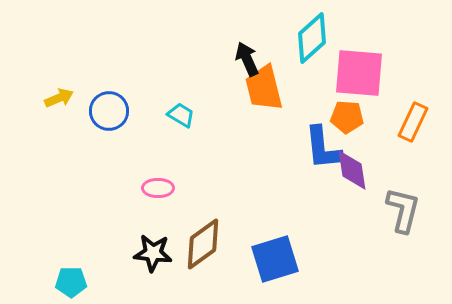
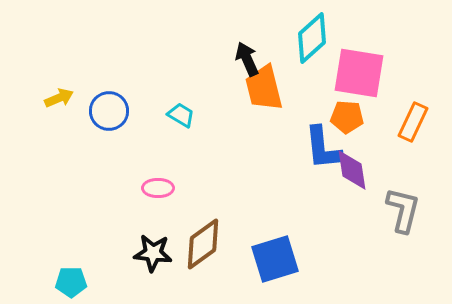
pink square: rotated 4 degrees clockwise
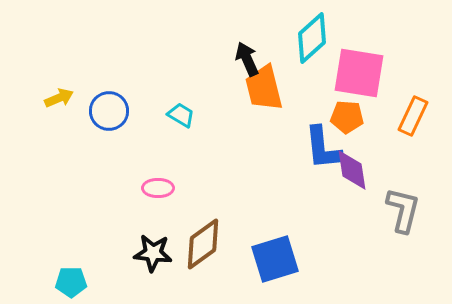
orange rectangle: moved 6 px up
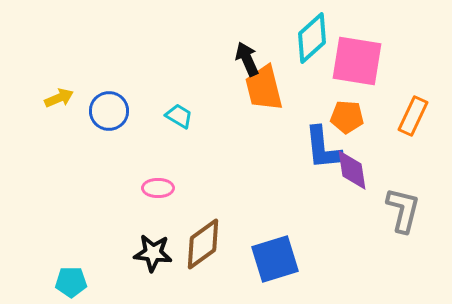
pink square: moved 2 px left, 12 px up
cyan trapezoid: moved 2 px left, 1 px down
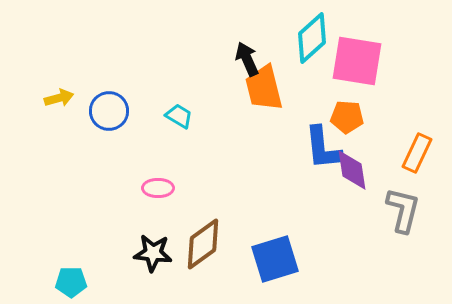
yellow arrow: rotated 8 degrees clockwise
orange rectangle: moved 4 px right, 37 px down
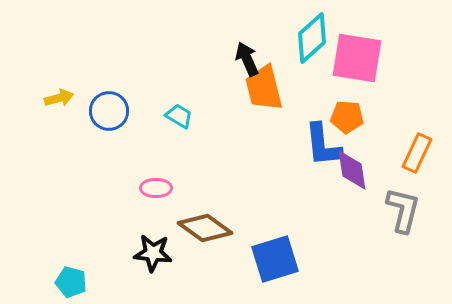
pink square: moved 3 px up
blue L-shape: moved 3 px up
pink ellipse: moved 2 px left
brown diamond: moved 2 px right, 16 px up; rotated 72 degrees clockwise
cyan pentagon: rotated 16 degrees clockwise
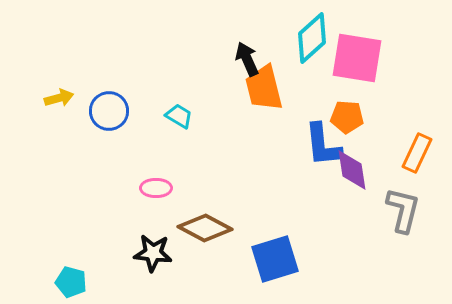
brown diamond: rotated 8 degrees counterclockwise
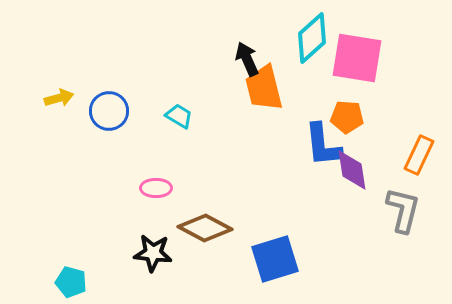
orange rectangle: moved 2 px right, 2 px down
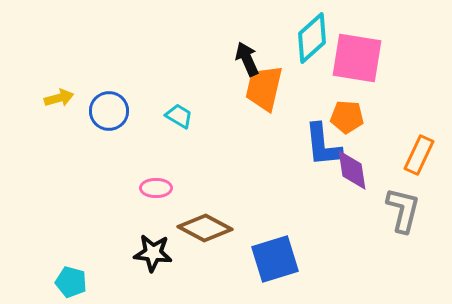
orange trapezoid: rotated 27 degrees clockwise
